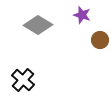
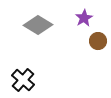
purple star: moved 2 px right, 3 px down; rotated 24 degrees clockwise
brown circle: moved 2 px left, 1 px down
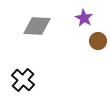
purple star: rotated 12 degrees counterclockwise
gray diamond: moved 1 px left, 1 px down; rotated 28 degrees counterclockwise
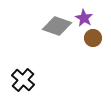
gray diamond: moved 20 px right; rotated 16 degrees clockwise
brown circle: moved 5 px left, 3 px up
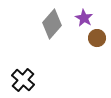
gray diamond: moved 5 px left, 2 px up; rotated 68 degrees counterclockwise
brown circle: moved 4 px right
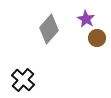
purple star: moved 2 px right, 1 px down
gray diamond: moved 3 px left, 5 px down
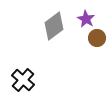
gray diamond: moved 5 px right, 3 px up; rotated 12 degrees clockwise
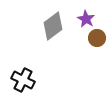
gray diamond: moved 1 px left
black cross: rotated 15 degrees counterclockwise
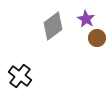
black cross: moved 3 px left, 4 px up; rotated 10 degrees clockwise
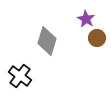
gray diamond: moved 6 px left, 15 px down; rotated 36 degrees counterclockwise
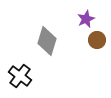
purple star: rotated 18 degrees clockwise
brown circle: moved 2 px down
